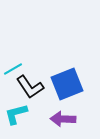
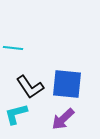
cyan line: moved 21 px up; rotated 36 degrees clockwise
blue square: rotated 28 degrees clockwise
purple arrow: rotated 45 degrees counterclockwise
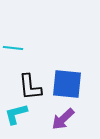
black L-shape: rotated 28 degrees clockwise
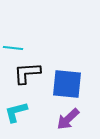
black L-shape: moved 3 px left, 14 px up; rotated 92 degrees clockwise
cyan L-shape: moved 2 px up
purple arrow: moved 5 px right
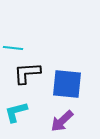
purple arrow: moved 6 px left, 2 px down
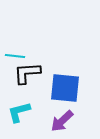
cyan line: moved 2 px right, 8 px down
blue square: moved 2 px left, 4 px down
cyan L-shape: moved 3 px right
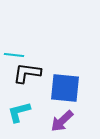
cyan line: moved 1 px left, 1 px up
black L-shape: rotated 12 degrees clockwise
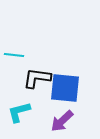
black L-shape: moved 10 px right, 5 px down
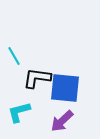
cyan line: moved 1 px down; rotated 54 degrees clockwise
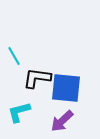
blue square: moved 1 px right
